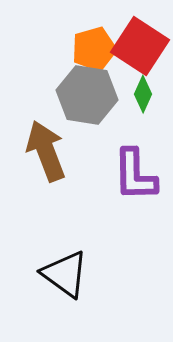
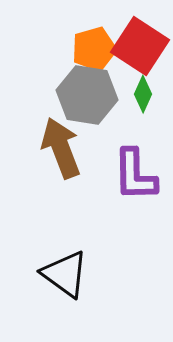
brown arrow: moved 15 px right, 3 px up
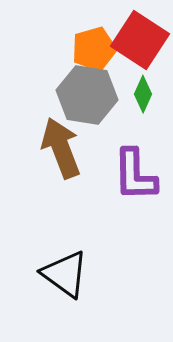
red square: moved 6 px up
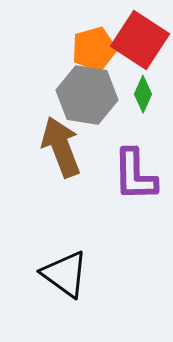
brown arrow: moved 1 px up
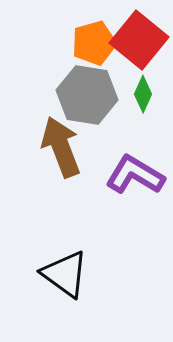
red square: moved 1 px left; rotated 6 degrees clockwise
orange pentagon: moved 6 px up
purple L-shape: rotated 122 degrees clockwise
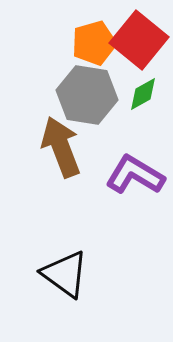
green diamond: rotated 36 degrees clockwise
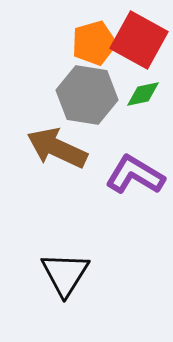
red square: rotated 10 degrees counterclockwise
green diamond: rotated 18 degrees clockwise
brown arrow: moved 4 px left, 1 px down; rotated 44 degrees counterclockwise
black triangle: rotated 26 degrees clockwise
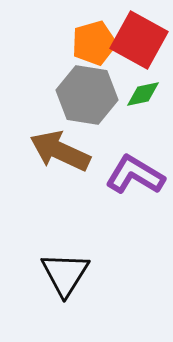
brown arrow: moved 3 px right, 3 px down
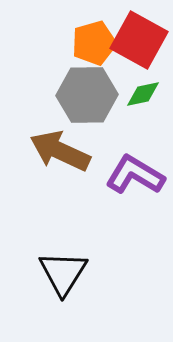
gray hexagon: rotated 10 degrees counterclockwise
black triangle: moved 2 px left, 1 px up
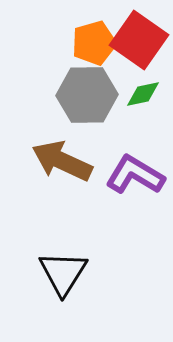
red square: rotated 6 degrees clockwise
brown arrow: moved 2 px right, 10 px down
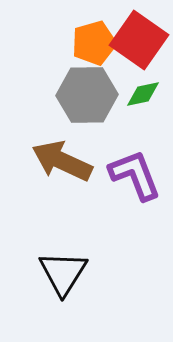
purple L-shape: rotated 38 degrees clockwise
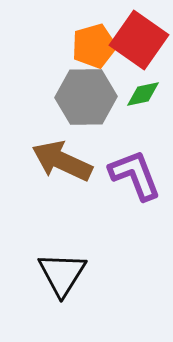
orange pentagon: moved 3 px down
gray hexagon: moved 1 px left, 2 px down
black triangle: moved 1 px left, 1 px down
